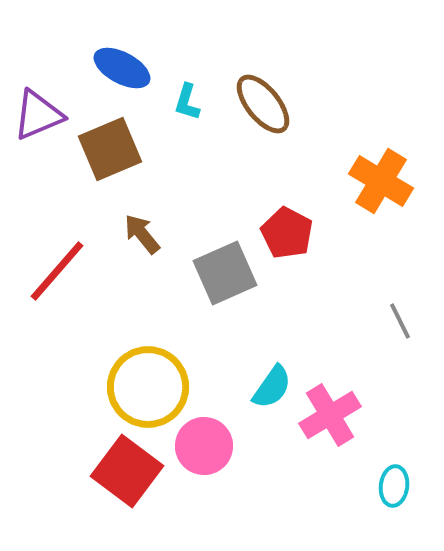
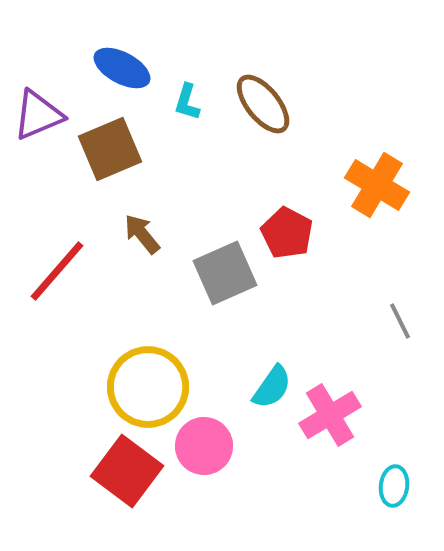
orange cross: moved 4 px left, 4 px down
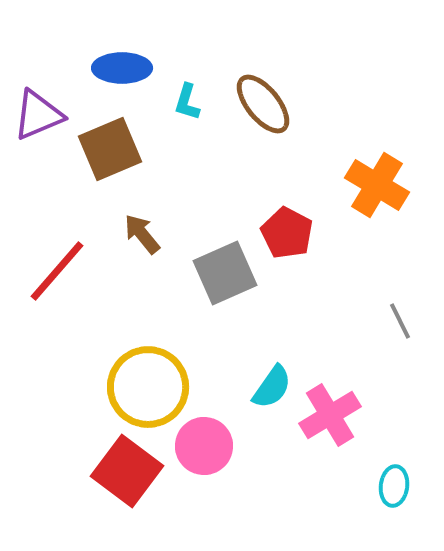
blue ellipse: rotated 28 degrees counterclockwise
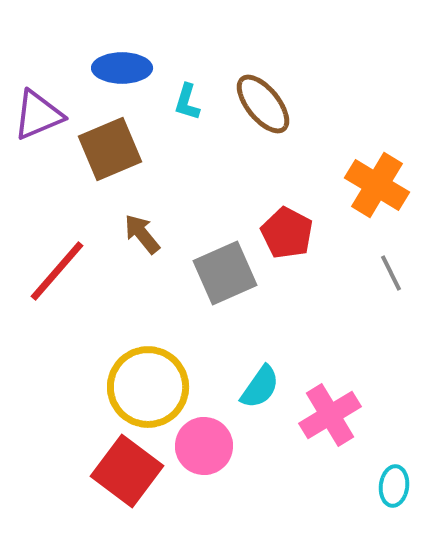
gray line: moved 9 px left, 48 px up
cyan semicircle: moved 12 px left
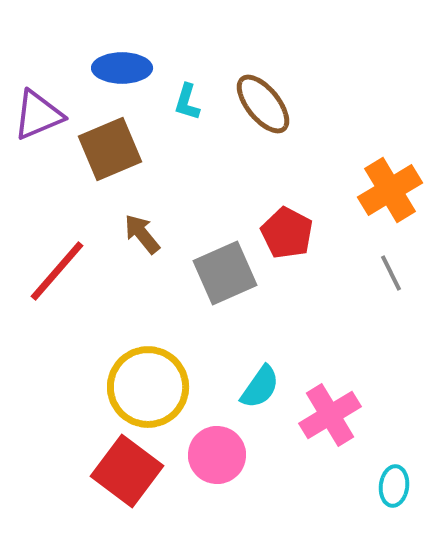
orange cross: moved 13 px right, 5 px down; rotated 28 degrees clockwise
pink circle: moved 13 px right, 9 px down
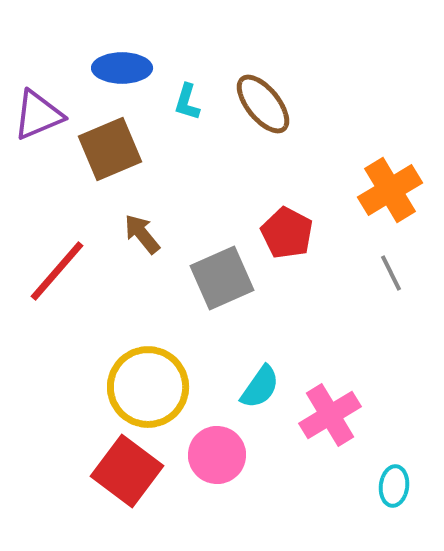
gray square: moved 3 px left, 5 px down
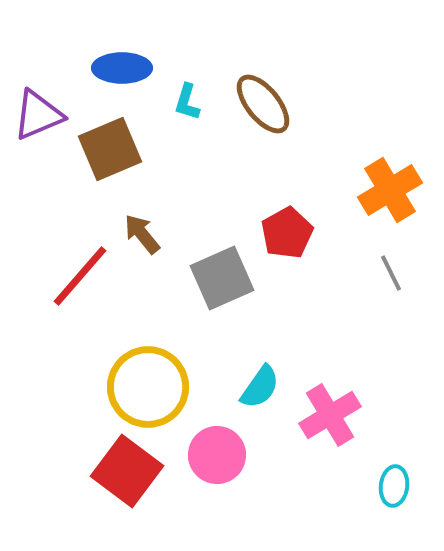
red pentagon: rotated 15 degrees clockwise
red line: moved 23 px right, 5 px down
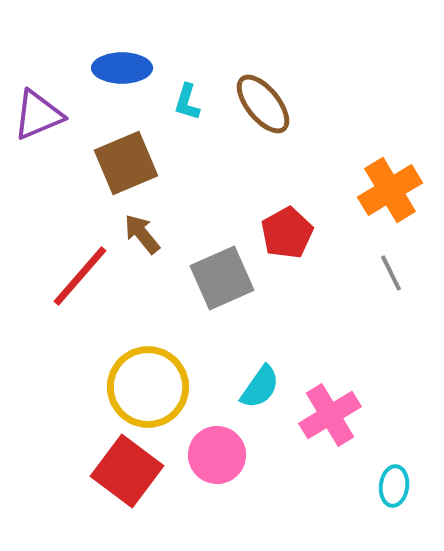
brown square: moved 16 px right, 14 px down
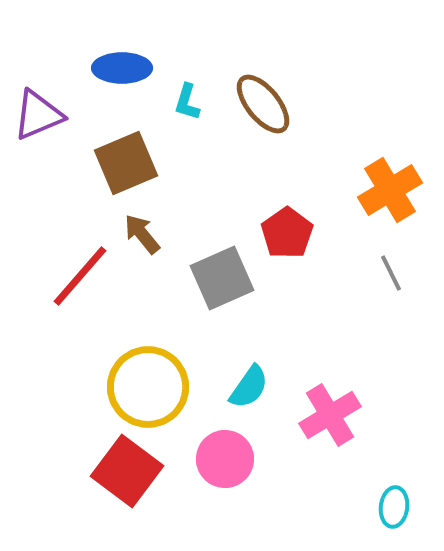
red pentagon: rotated 6 degrees counterclockwise
cyan semicircle: moved 11 px left
pink circle: moved 8 px right, 4 px down
cyan ellipse: moved 21 px down
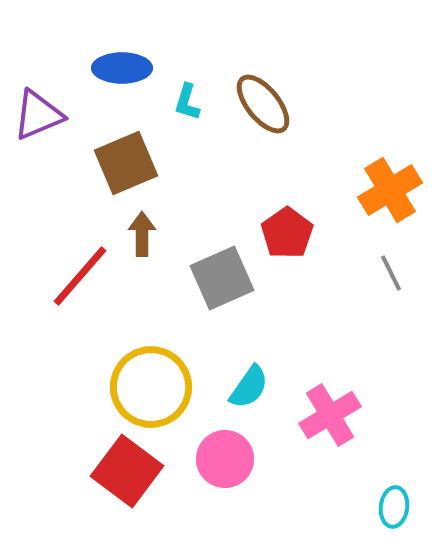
brown arrow: rotated 39 degrees clockwise
yellow circle: moved 3 px right
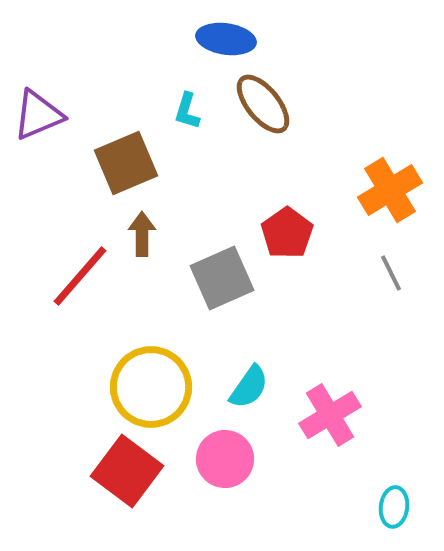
blue ellipse: moved 104 px right, 29 px up; rotated 8 degrees clockwise
cyan L-shape: moved 9 px down
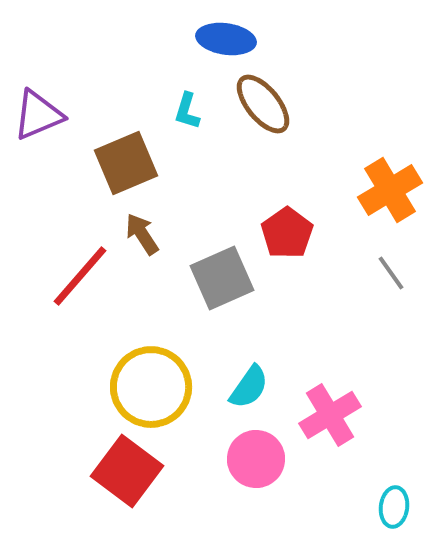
brown arrow: rotated 33 degrees counterclockwise
gray line: rotated 9 degrees counterclockwise
pink circle: moved 31 px right
